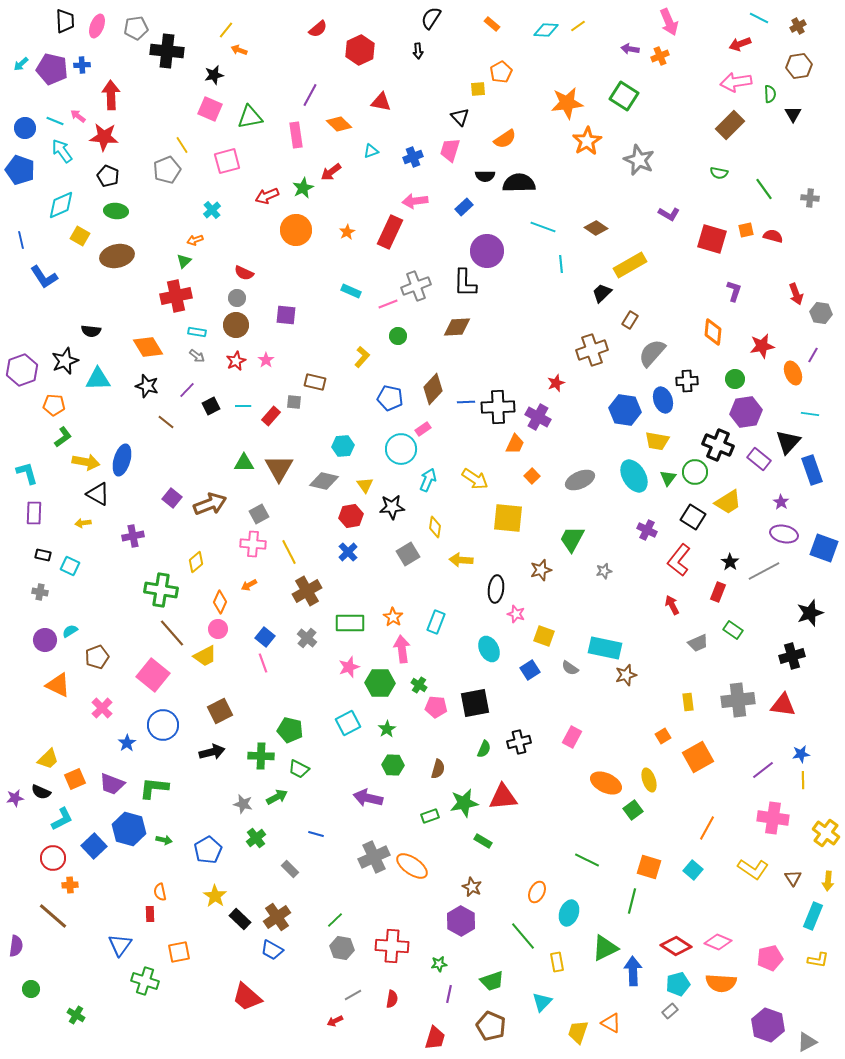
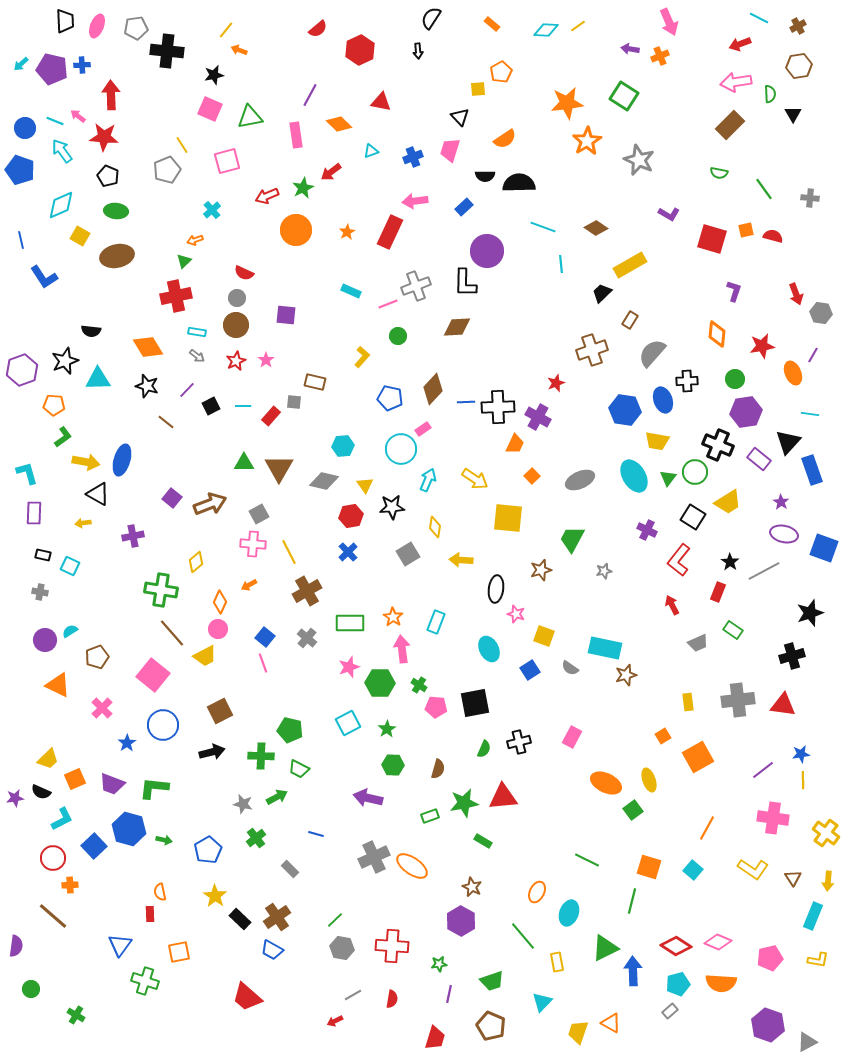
orange diamond at (713, 332): moved 4 px right, 2 px down
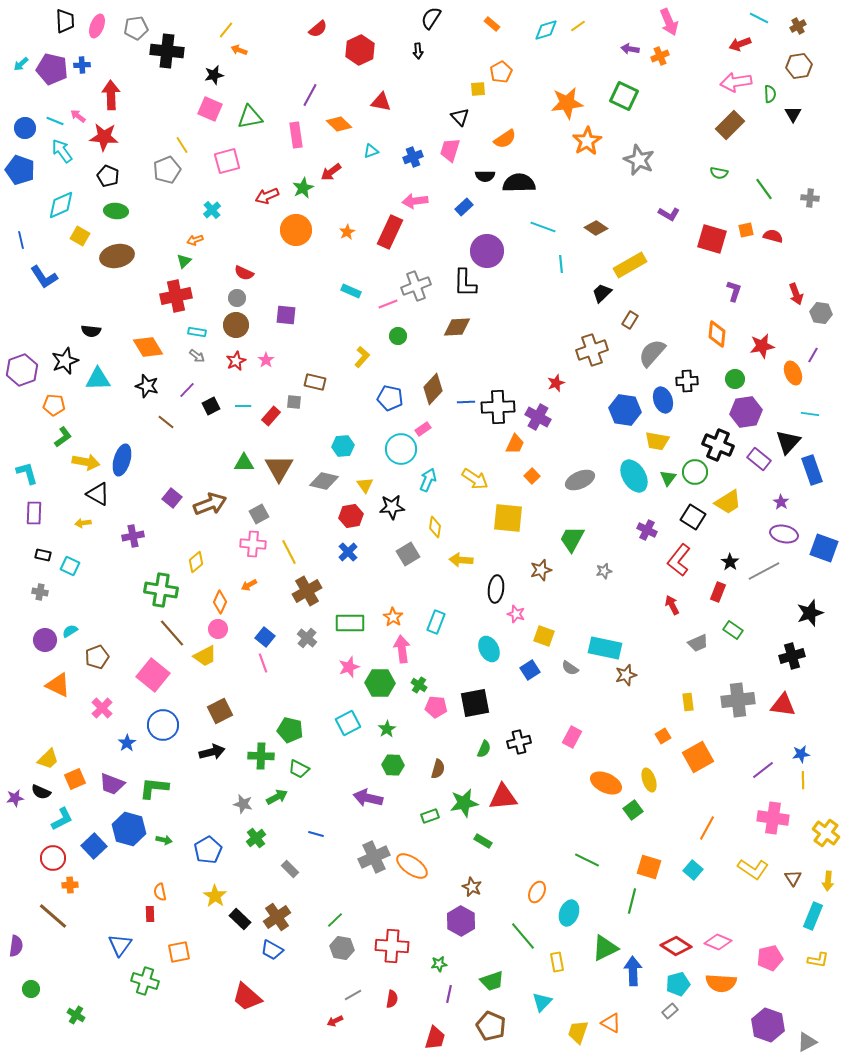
cyan diamond at (546, 30): rotated 20 degrees counterclockwise
green square at (624, 96): rotated 8 degrees counterclockwise
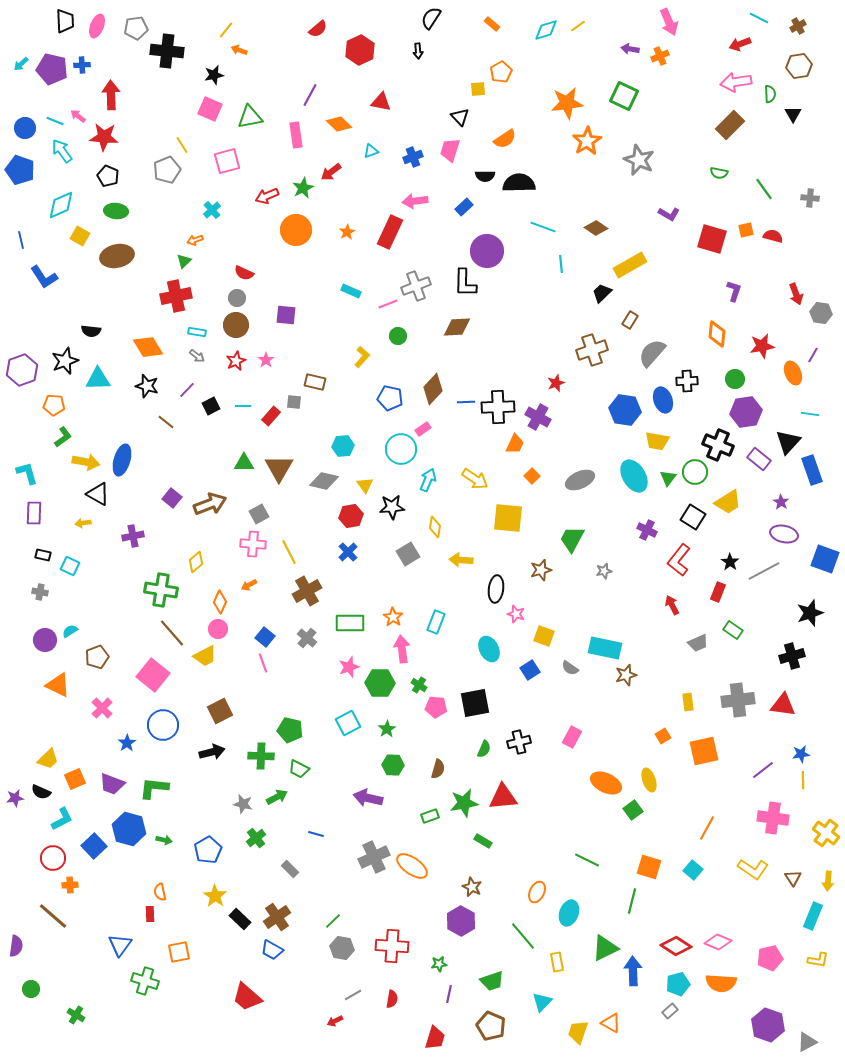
blue square at (824, 548): moved 1 px right, 11 px down
orange square at (698, 757): moved 6 px right, 6 px up; rotated 16 degrees clockwise
green line at (335, 920): moved 2 px left, 1 px down
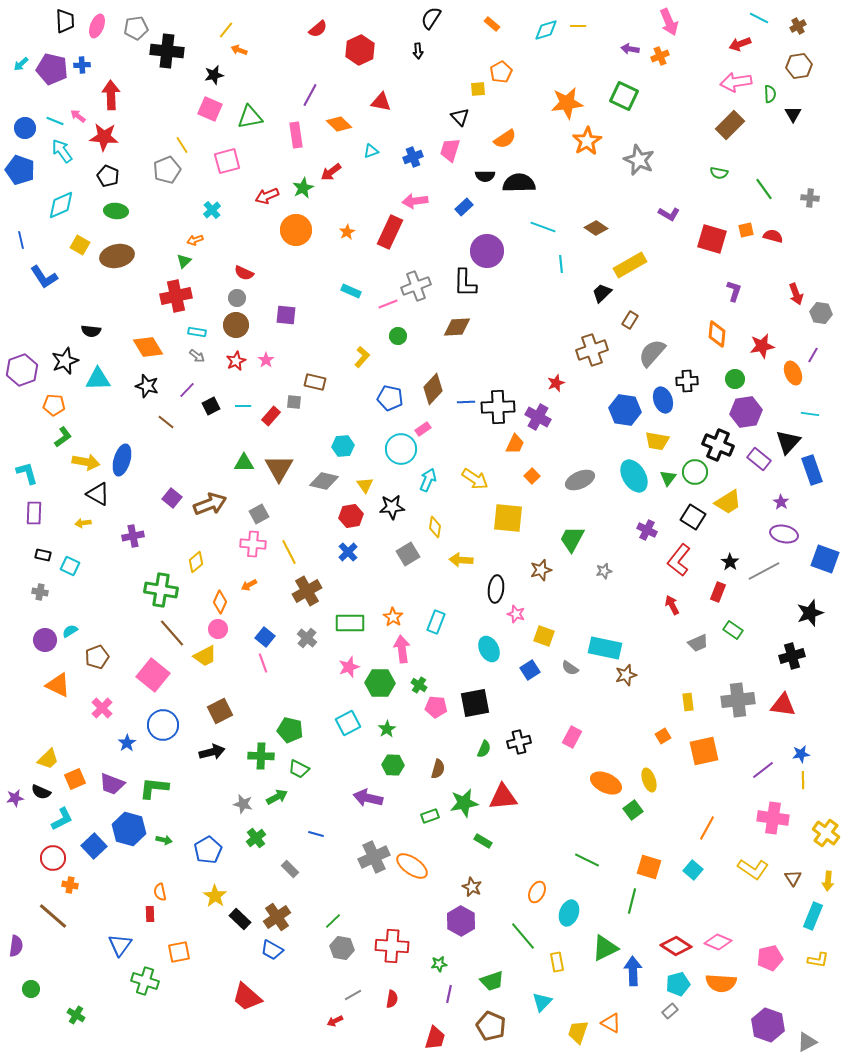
yellow line at (578, 26): rotated 35 degrees clockwise
yellow square at (80, 236): moved 9 px down
orange cross at (70, 885): rotated 14 degrees clockwise
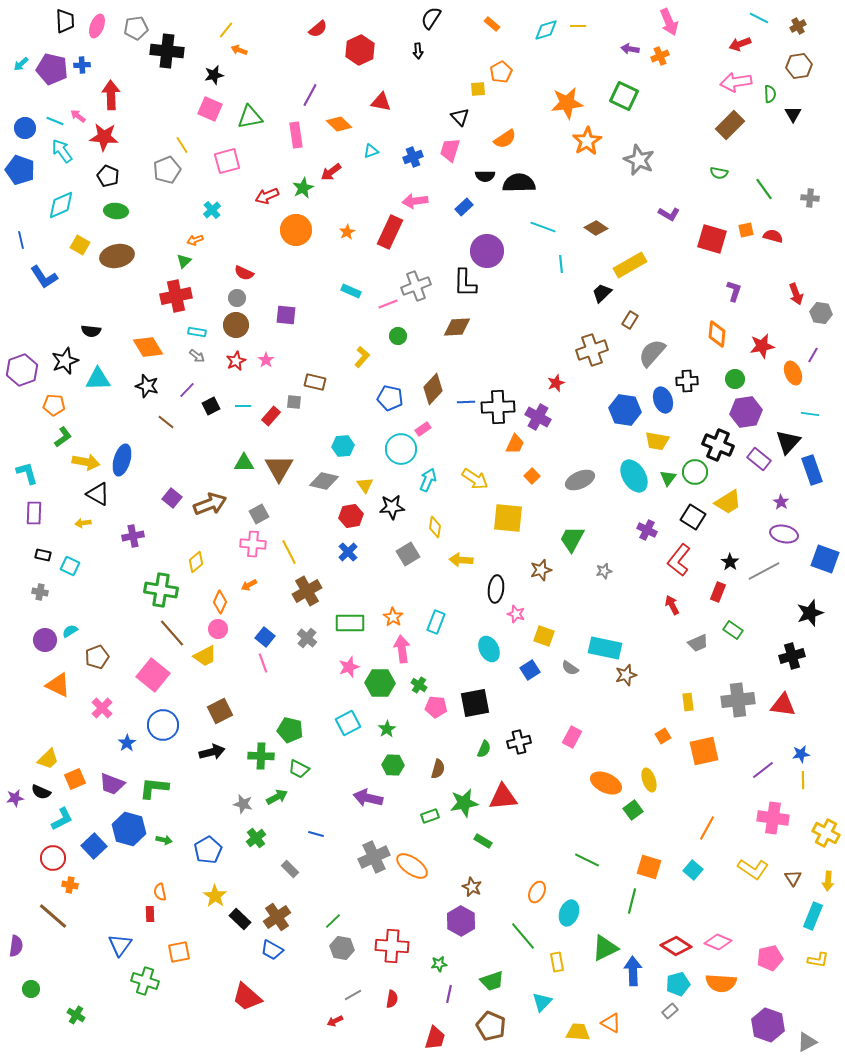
yellow cross at (826, 833): rotated 8 degrees counterclockwise
yellow trapezoid at (578, 1032): rotated 75 degrees clockwise
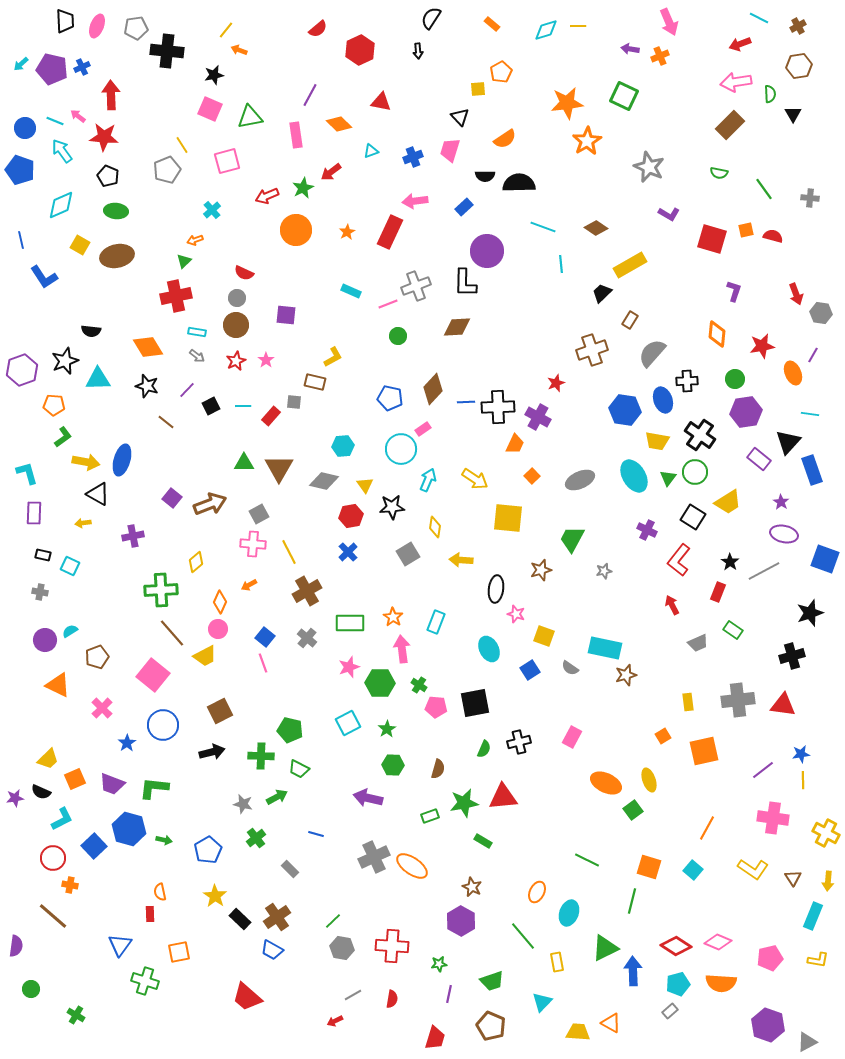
blue cross at (82, 65): moved 2 px down; rotated 21 degrees counterclockwise
gray star at (639, 160): moved 10 px right, 7 px down
yellow L-shape at (362, 357): moved 29 px left; rotated 20 degrees clockwise
black cross at (718, 445): moved 18 px left, 10 px up; rotated 12 degrees clockwise
green cross at (161, 590): rotated 12 degrees counterclockwise
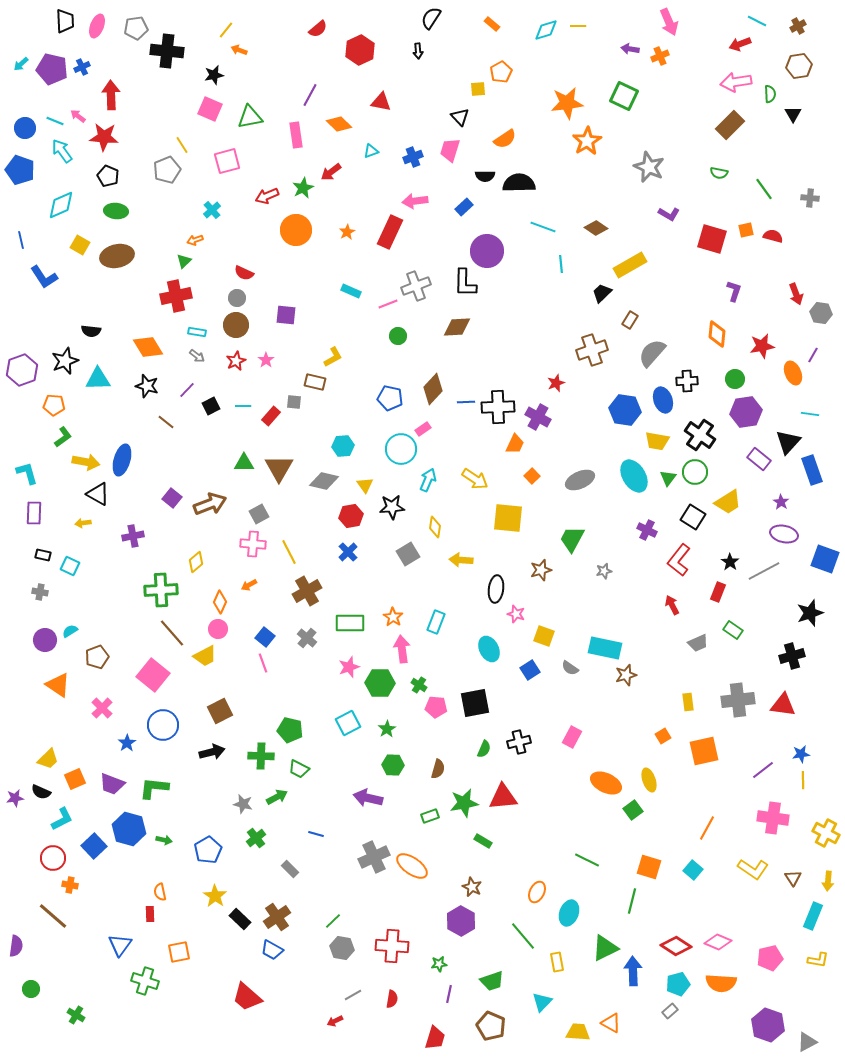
cyan line at (759, 18): moved 2 px left, 3 px down
orange triangle at (58, 685): rotated 8 degrees clockwise
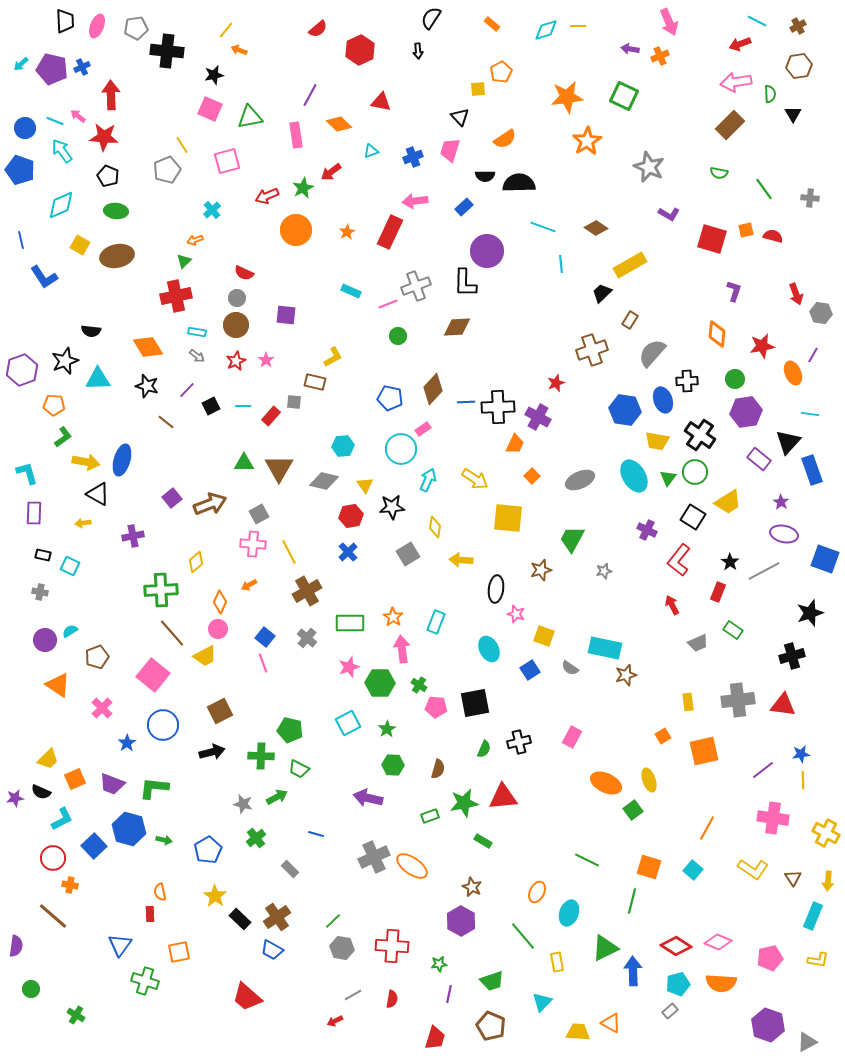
orange star at (567, 103): moved 6 px up
purple square at (172, 498): rotated 12 degrees clockwise
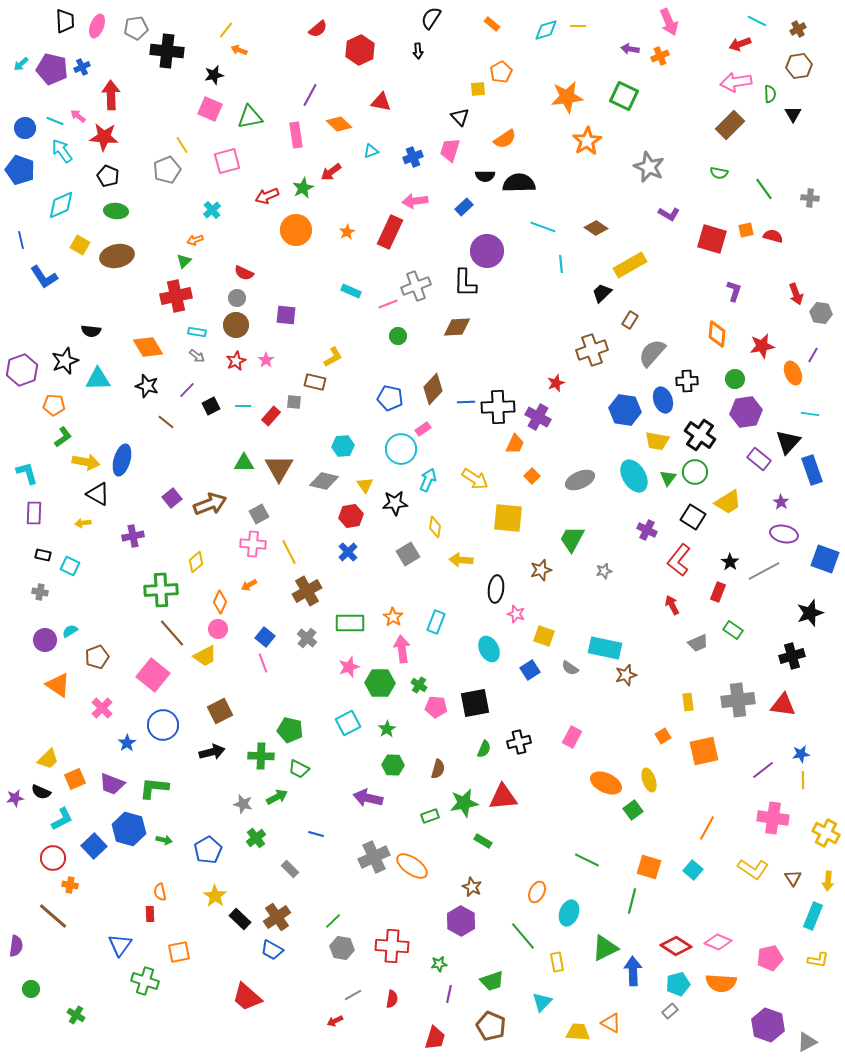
brown cross at (798, 26): moved 3 px down
black star at (392, 507): moved 3 px right, 4 px up
